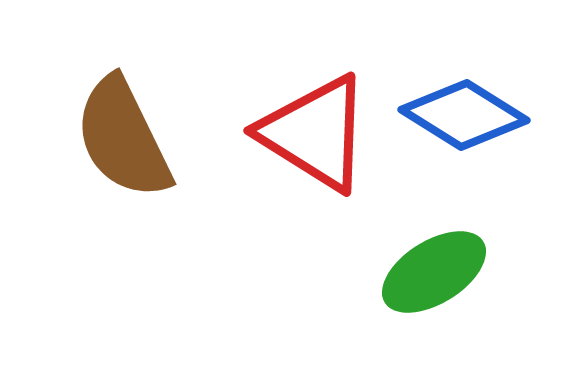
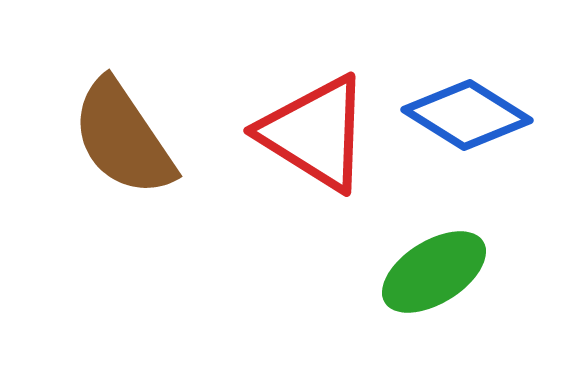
blue diamond: moved 3 px right
brown semicircle: rotated 8 degrees counterclockwise
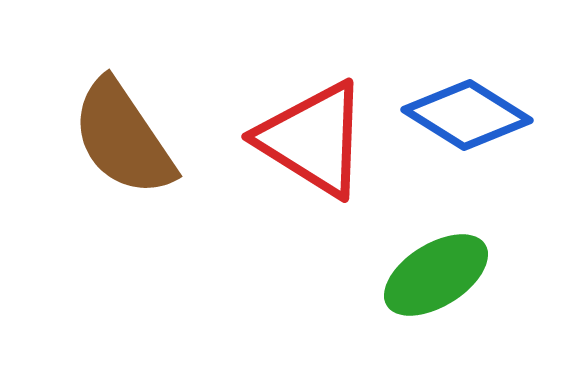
red triangle: moved 2 px left, 6 px down
green ellipse: moved 2 px right, 3 px down
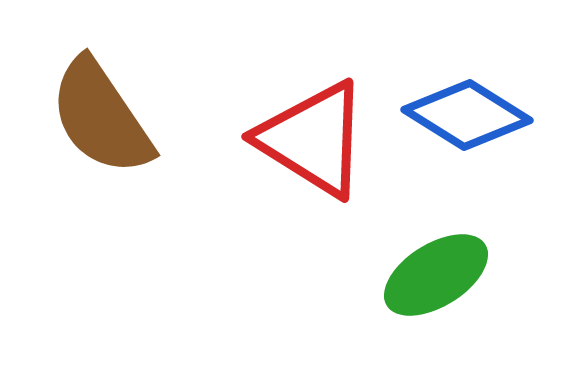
brown semicircle: moved 22 px left, 21 px up
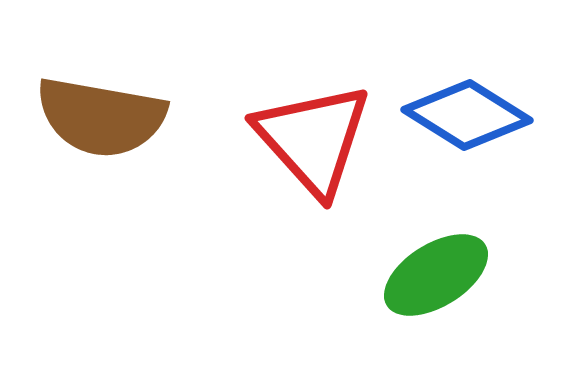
brown semicircle: rotated 46 degrees counterclockwise
red triangle: rotated 16 degrees clockwise
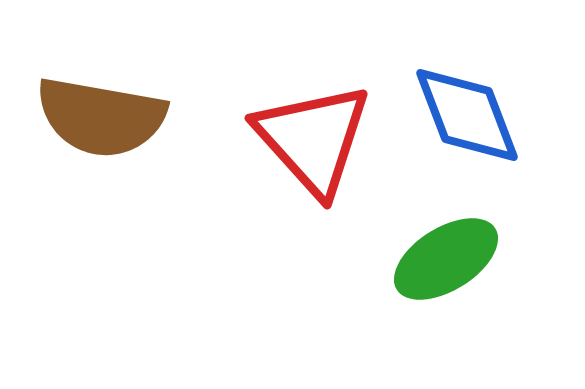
blue diamond: rotated 37 degrees clockwise
green ellipse: moved 10 px right, 16 px up
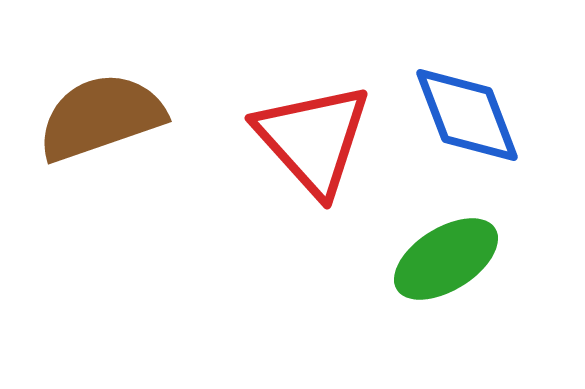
brown semicircle: rotated 151 degrees clockwise
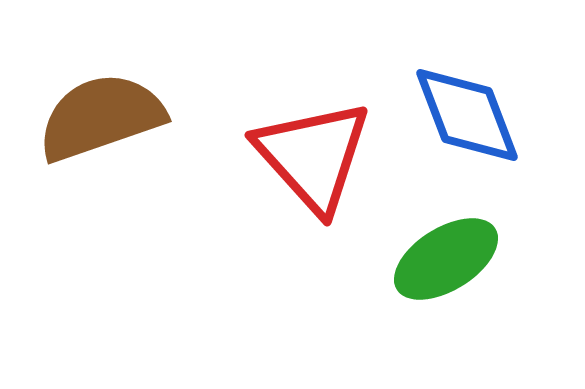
red triangle: moved 17 px down
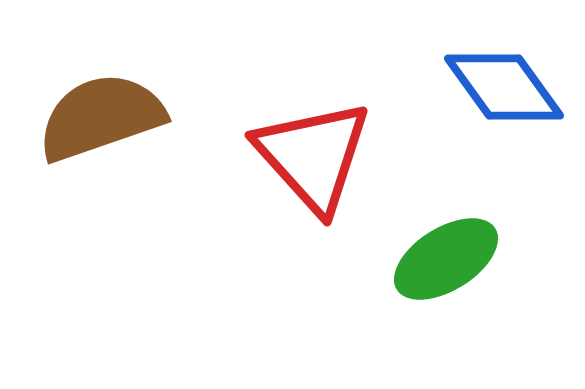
blue diamond: moved 37 px right, 28 px up; rotated 15 degrees counterclockwise
